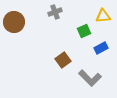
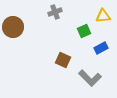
brown circle: moved 1 px left, 5 px down
brown square: rotated 28 degrees counterclockwise
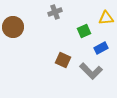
yellow triangle: moved 3 px right, 2 px down
gray L-shape: moved 1 px right, 7 px up
